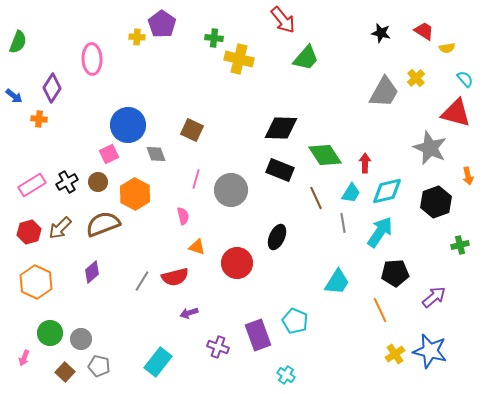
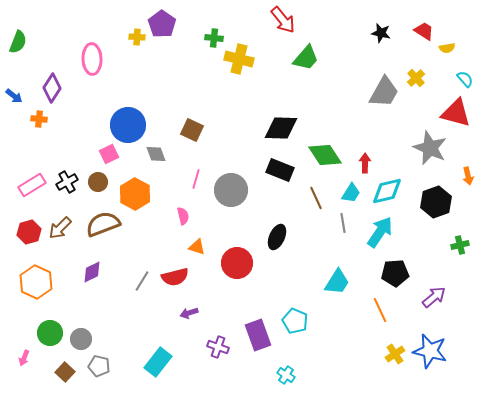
purple diamond at (92, 272): rotated 15 degrees clockwise
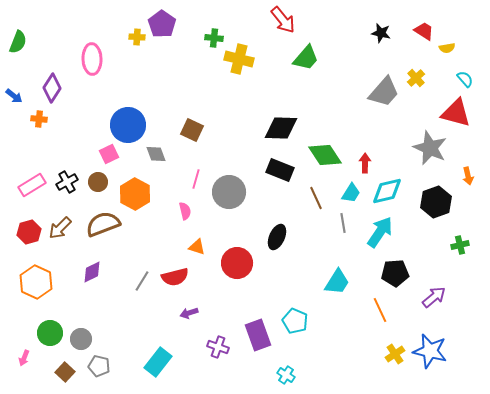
gray trapezoid at (384, 92): rotated 12 degrees clockwise
gray circle at (231, 190): moved 2 px left, 2 px down
pink semicircle at (183, 216): moved 2 px right, 5 px up
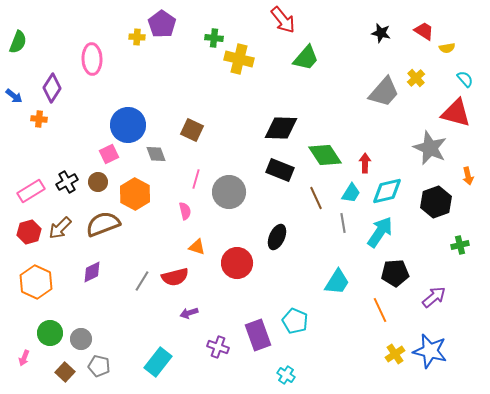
pink rectangle at (32, 185): moved 1 px left, 6 px down
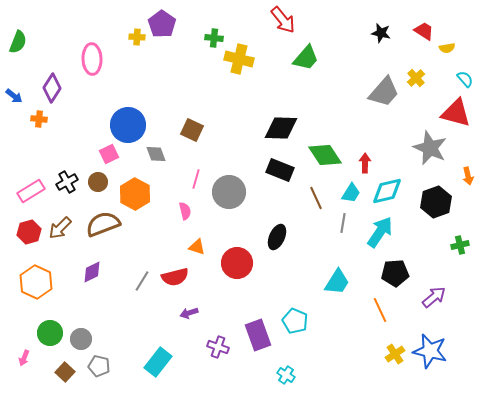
gray line at (343, 223): rotated 18 degrees clockwise
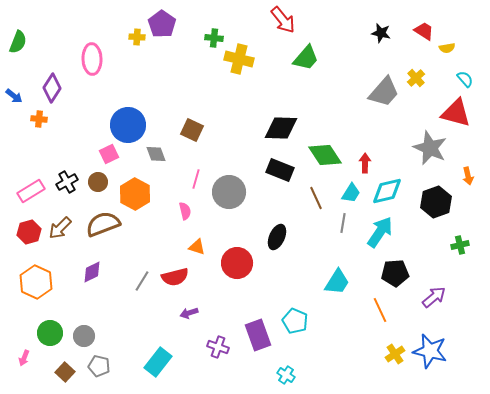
gray circle at (81, 339): moved 3 px right, 3 px up
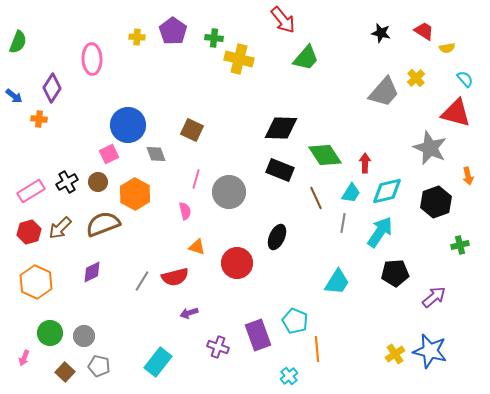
purple pentagon at (162, 24): moved 11 px right, 7 px down
orange line at (380, 310): moved 63 px left, 39 px down; rotated 20 degrees clockwise
cyan cross at (286, 375): moved 3 px right, 1 px down; rotated 18 degrees clockwise
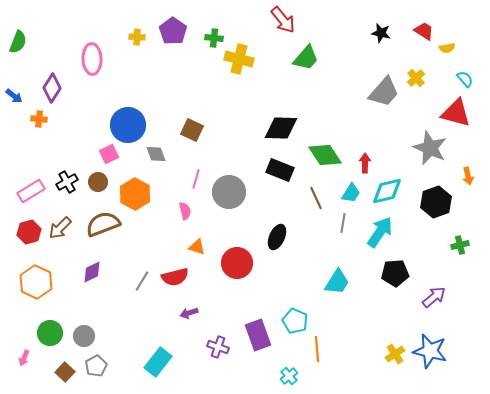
gray pentagon at (99, 366): moved 3 px left; rotated 30 degrees clockwise
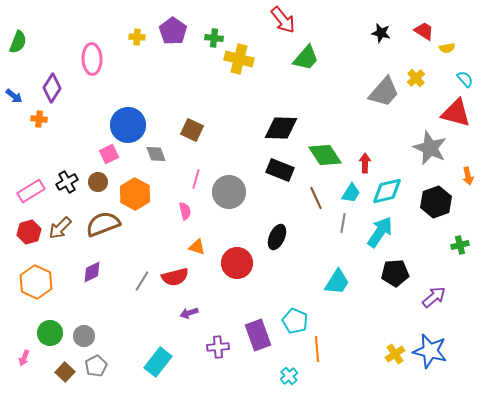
purple cross at (218, 347): rotated 25 degrees counterclockwise
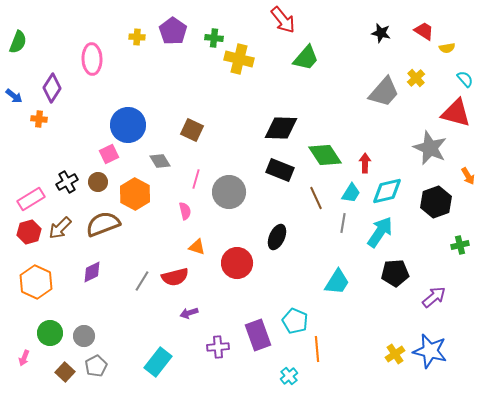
gray diamond at (156, 154): moved 4 px right, 7 px down; rotated 10 degrees counterclockwise
orange arrow at (468, 176): rotated 18 degrees counterclockwise
pink rectangle at (31, 191): moved 8 px down
